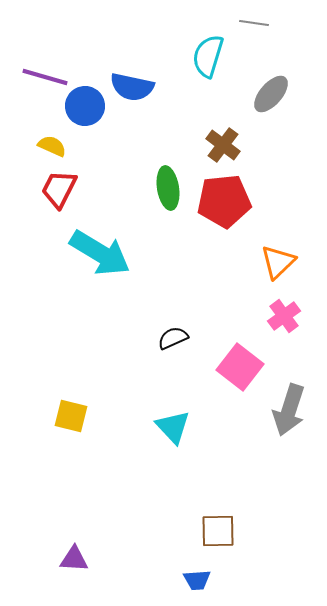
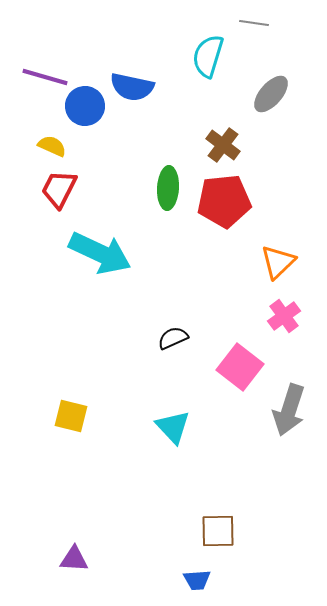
green ellipse: rotated 12 degrees clockwise
cyan arrow: rotated 6 degrees counterclockwise
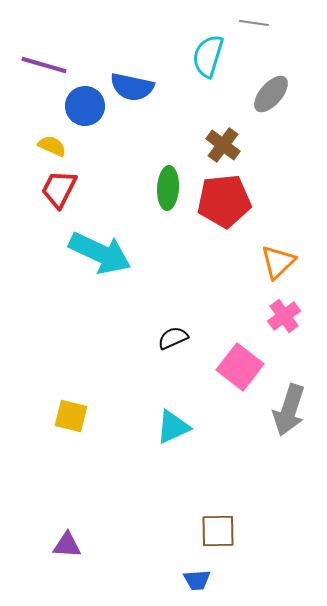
purple line: moved 1 px left, 12 px up
cyan triangle: rotated 48 degrees clockwise
purple triangle: moved 7 px left, 14 px up
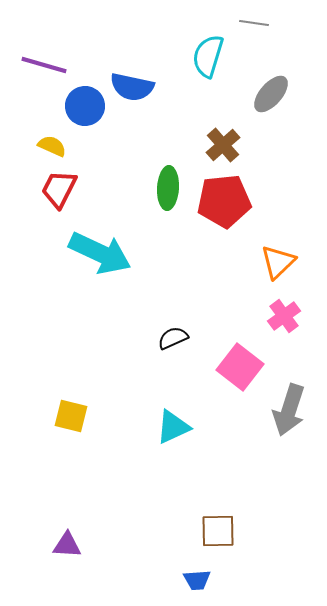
brown cross: rotated 12 degrees clockwise
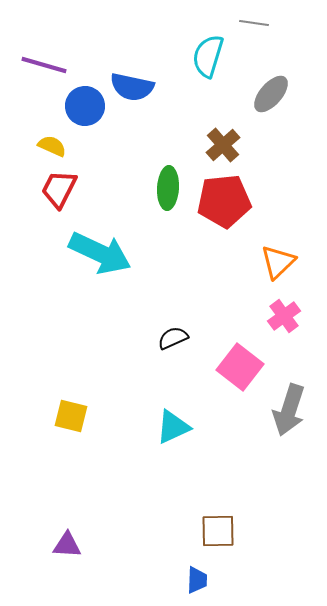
blue trapezoid: rotated 84 degrees counterclockwise
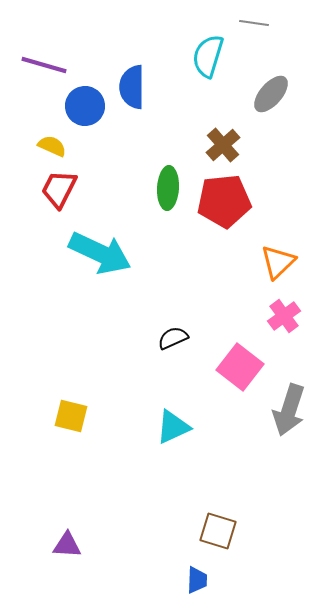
blue semicircle: rotated 78 degrees clockwise
brown square: rotated 18 degrees clockwise
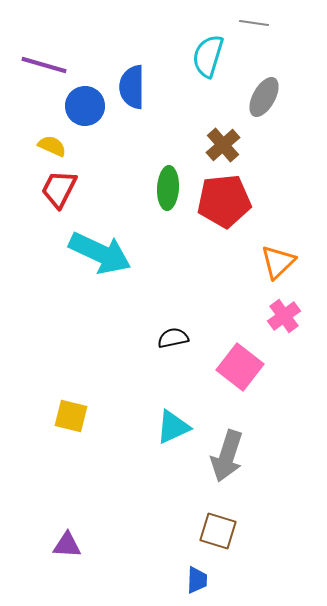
gray ellipse: moved 7 px left, 3 px down; rotated 12 degrees counterclockwise
black semicircle: rotated 12 degrees clockwise
gray arrow: moved 62 px left, 46 px down
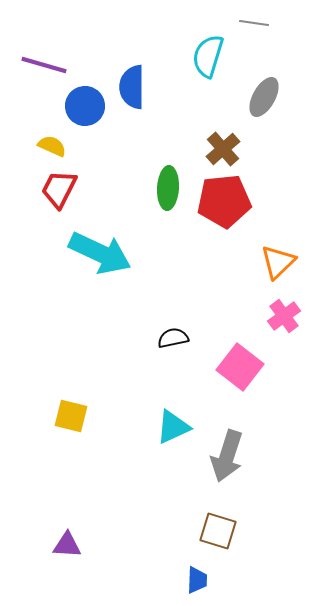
brown cross: moved 4 px down
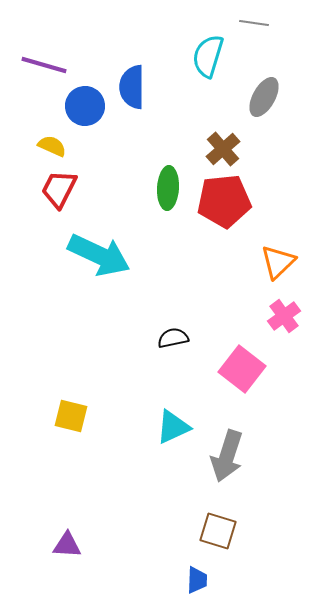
cyan arrow: moved 1 px left, 2 px down
pink square: moved 2 px right, 2 px down
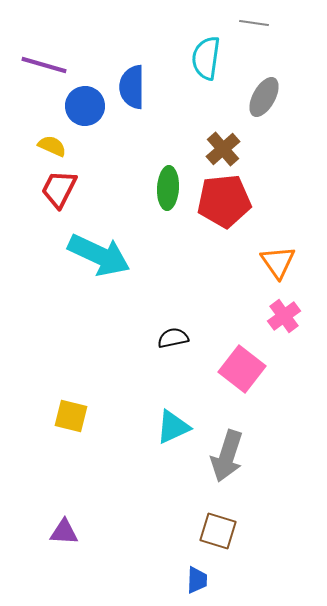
cyan semicircle: moved 2 px left, 2 px down; rotated 9 degrees counterclockwise
orange triangle: rotated 21 degrees counterclockwise
purple triangle: moved 3 px left, 13 px up
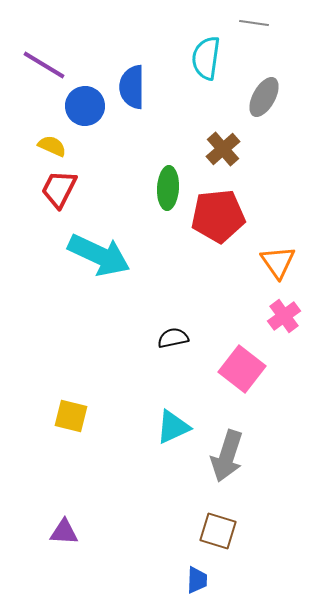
purple line: rotated 15 degrees clockwise
red pentagon: moved 6 px left, 15 px down
